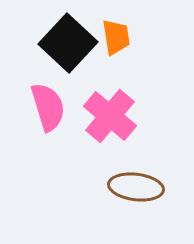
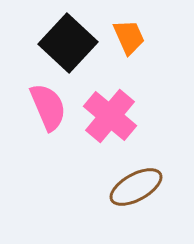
orange trapezoid: moved 13 px right; rotated 15 degrees counterclockwise
pink semicircle: rotated 6 degrees counterclockwise
brown ellipse: rotated 36 degrees counterclockwise
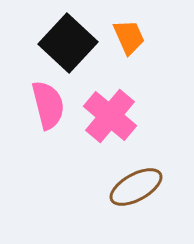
pink semicircle: moved 2 px up; rotated 9 degrees clockwise
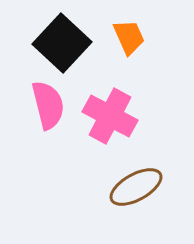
black square: moved 6 px left
pink cross: rotated 12 degrees counterclockwise
